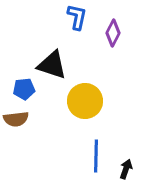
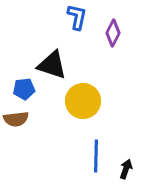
yellow circle: moved 2 px left
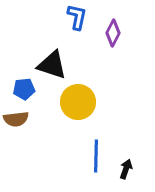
yellow circle: moved 5 px left, 1 px down
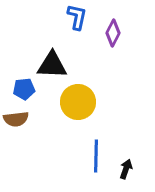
black triangle: rotated 16 degrees counterclockwise
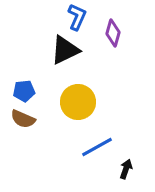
blue L-shape: rotated 12 degrees clockwise
purple diamond: rotated 12 degrees counterclockwise
black triangle: moved 13 px right, 15 px up; rotated 28 degrees counterclockwise
blue pentagon: moved 2 px down
brown semicircle: moved 7 px right; rotated 30 degrees clockwise
blue line: moved 1 px right, 9 px up; rotated 60 degrees clockwise
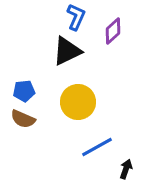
blue L-shape: moved 1 px left
purple diamond: moved 2 px up; rotated 32 degrees clockwise
black triangle: moved 2 px right, 1 px down
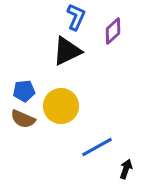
yellow circle: moved 17 px left, 4 px down
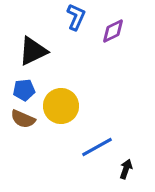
purple diamond: rotated 16 degrees clockwise
black triangle: moved 34 px left
blue pentagon: moved 1 px up
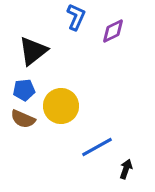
black triangle: rotated 12 degrees counterclockwise
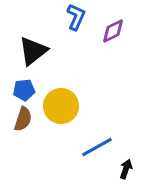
brown semicircle: rotated 95 degrees counterclockwise
